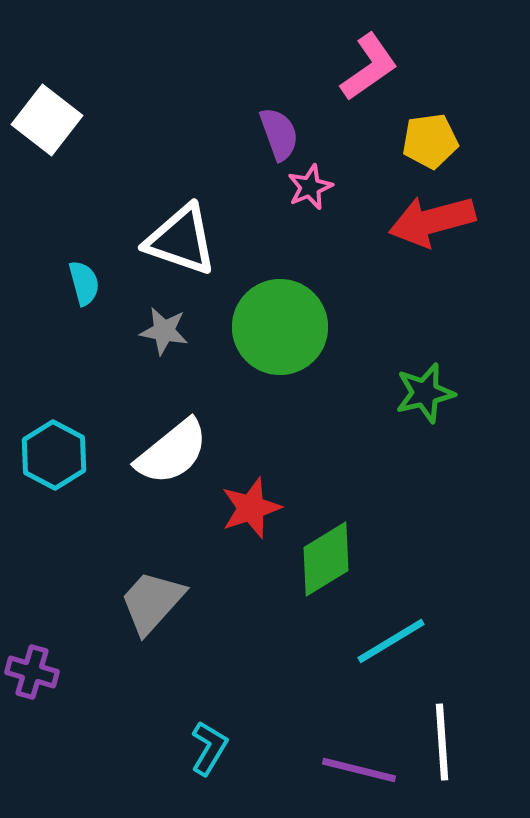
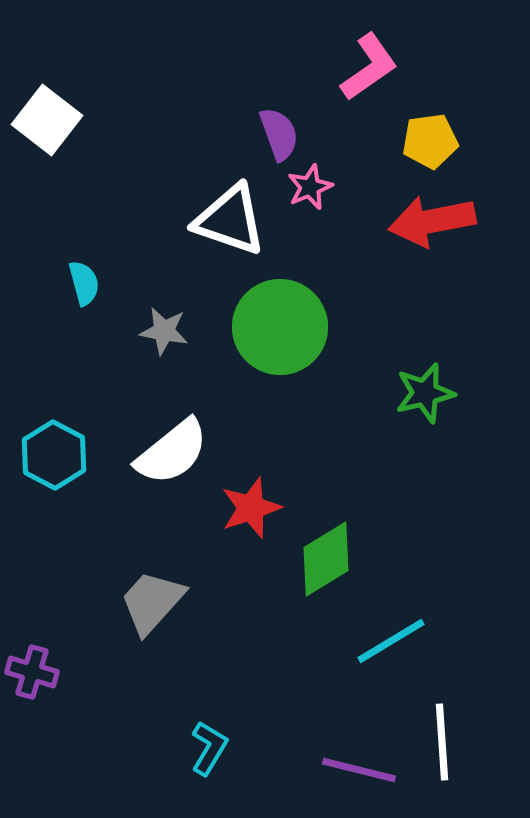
red arrow: rotated 4 degrees clockwise
white triangle: moved 49 px right, 20 px up
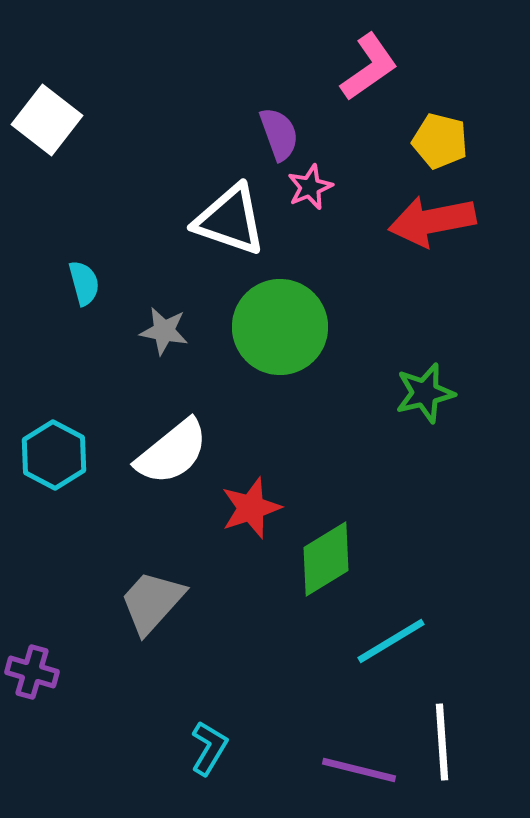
yellow pentagon: moved 10 px right; rotated 22 degrees clockwise
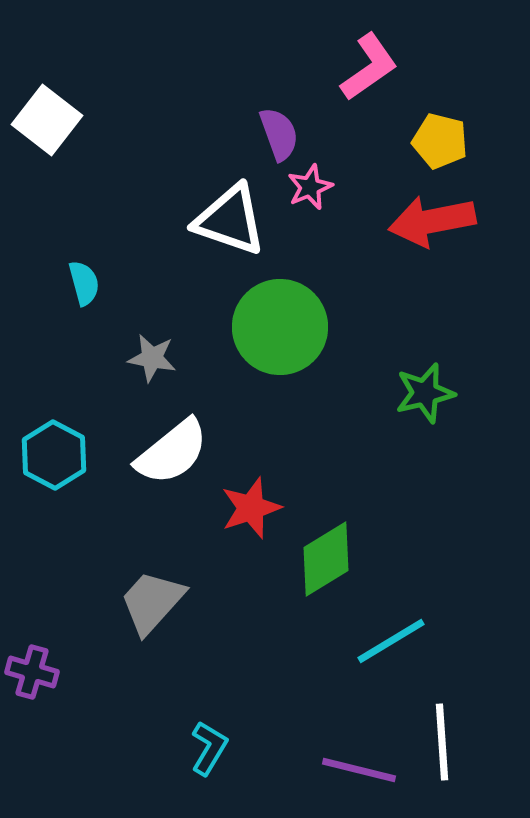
gray star: moved 12 px left, 27 px down
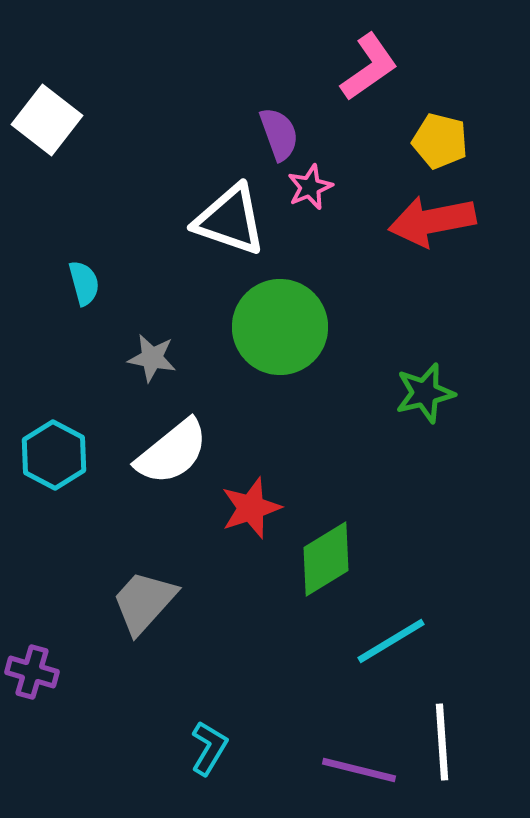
gray trapezoid: moved 8 px left
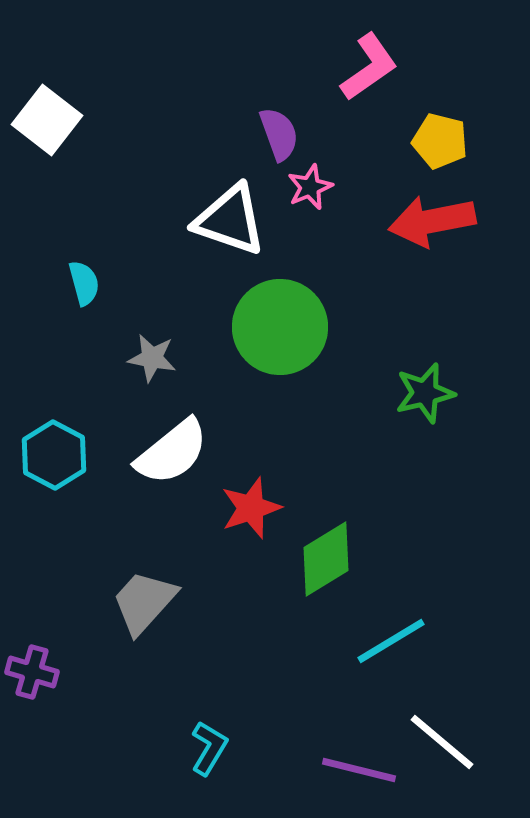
white line: rotated 46 degrees counterclockwise
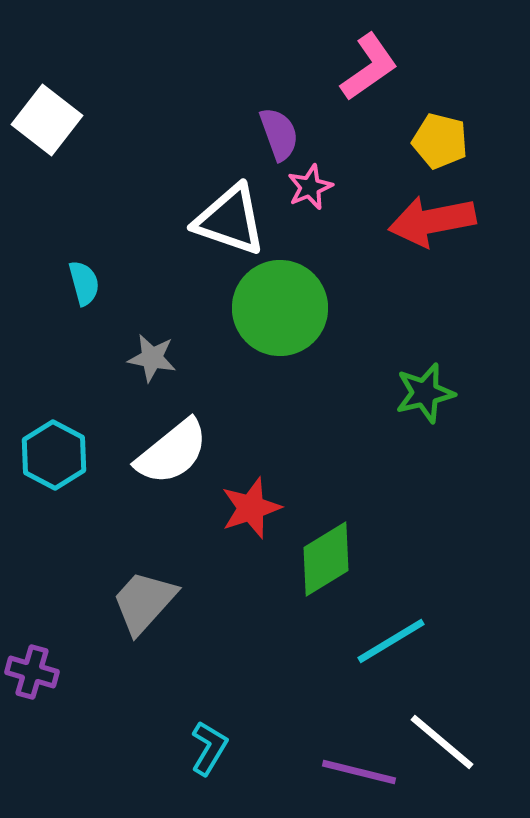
green circle: moved 19 px up
purple line: moved 2 px down
